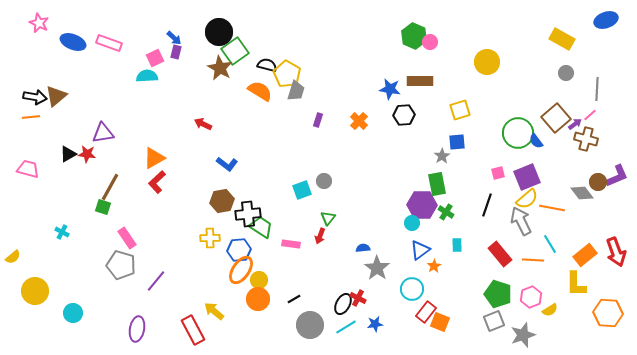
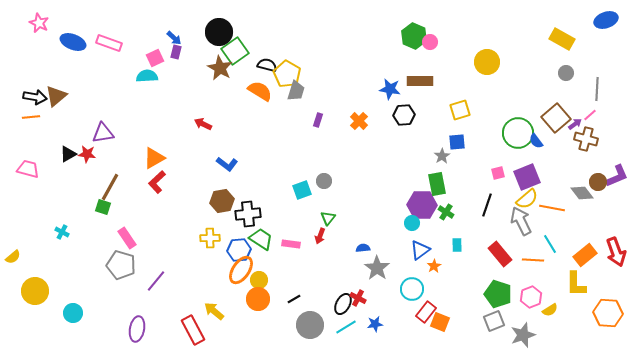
green trapezoid at (261, 227): moved 12 px down
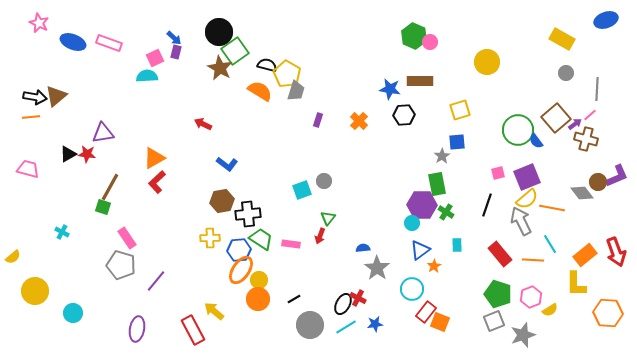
green circle at (518, 133): moved 3 px up
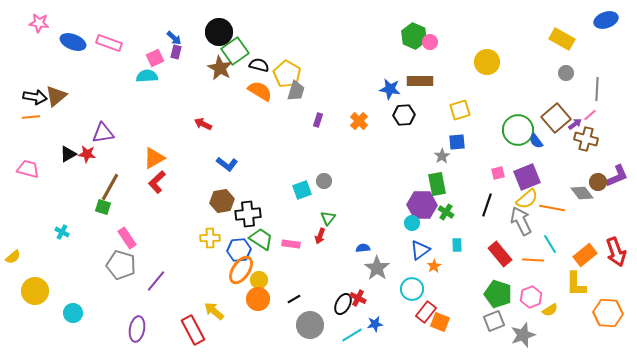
pink star at (39, 23): rotated 18 degrees counterclockwise
black semicircle at (267, 65): moved 8 px left
cyan line at (346, 327): moved 6 px right, 8 px down
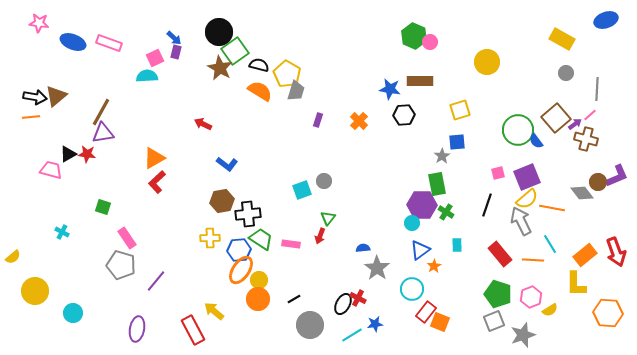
pink trapezoid at (28, 169): moved 23 px right, 1 px down
brown line at (110, 187): moved 9 px left, 75 px up
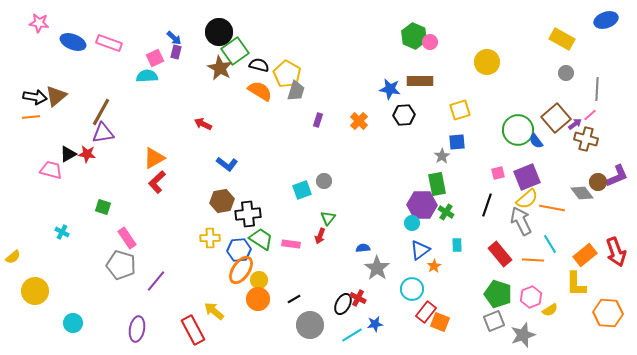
cyan circle at (73, 313): moved 10 px down
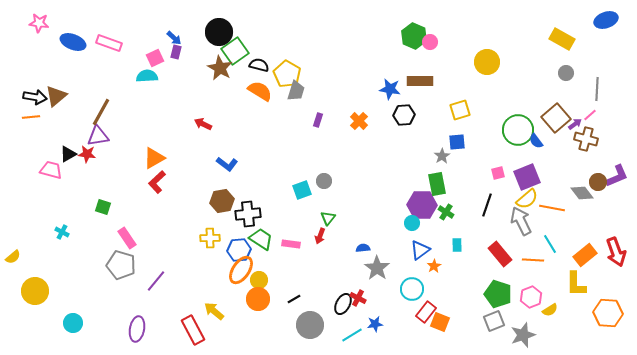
purple triangle at (103, 133): moved 5 px left, 3 px down
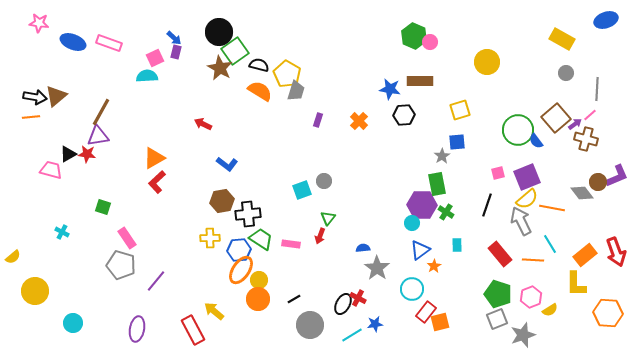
gray square at (494, 321): moved 3 px right, 2 px up
orange square at (440, 322): rotated 36 degrees counterclockwise
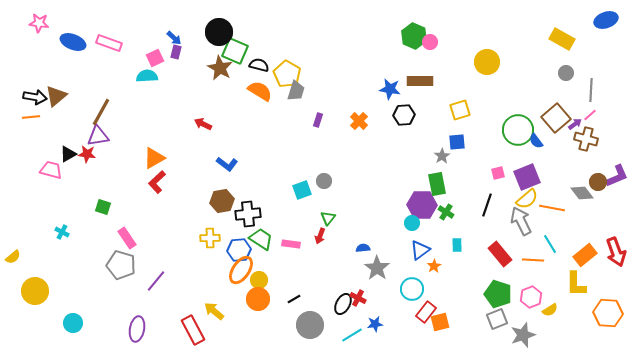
green square at (235, 51): rotated 32 degrees counterclockwise
gray line at (597, 89): moved 6 px left, 1 px down
